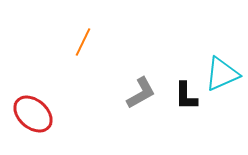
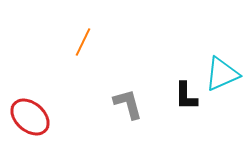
gray L-shape: moved 13 px left, 11 px down; rotated 76 degrees counterclockwise
red ellipse: moved 3 px left, 3 px down
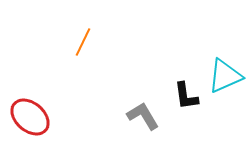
cyan triangle: moved 3 px right, 2 px down
black L-shape: rotated 8 degrees counterclockwise
gray L-shape: moved 15 px right, 12 px down; rotated 16 degrees counterclockwise
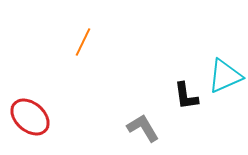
gray L-shape: moved 12 px down
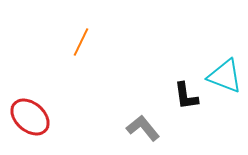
orange line: moved 2 px left
cyan triangle: rotated 45 degrees clockwise
gray L-shape: rotated 8 degrees counterclockwise
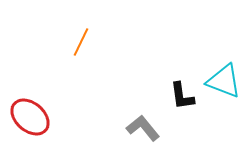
cyan triangle: moved 1 px left, 5 px down
black L-shape: moved 4 px left
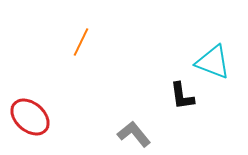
cyan triangle: moved 11 px left, 19 px up
gray L-shape: moved 9 px left, 6 px down
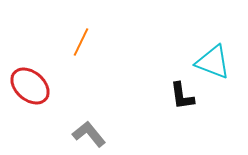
red ellipse: moved 31 px up
gray L-shape: moved 45 px left
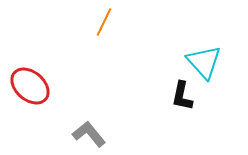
orange line: moved 23 px right, 20 px up
cyan triangle: moved 9 px left; rotated 27 degrees clockwise
black L-shape: rotated 20 degrees clockwise
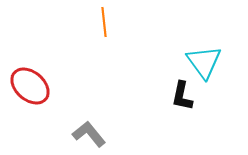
orange line: rotated 32 degrees counterclockwise
cyan triangle: rotated 6 degrees clockwise
